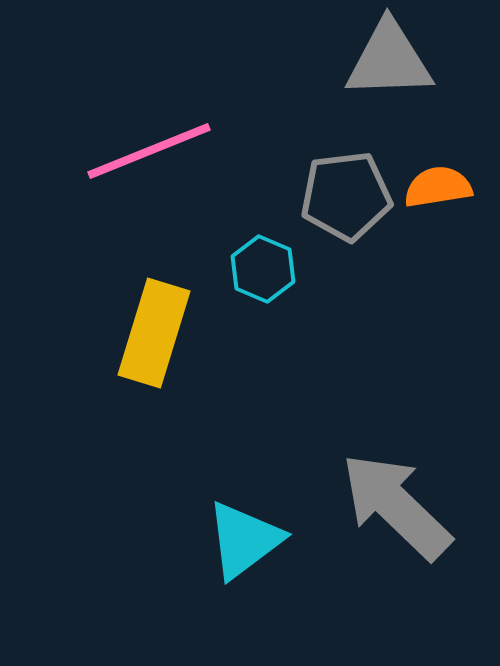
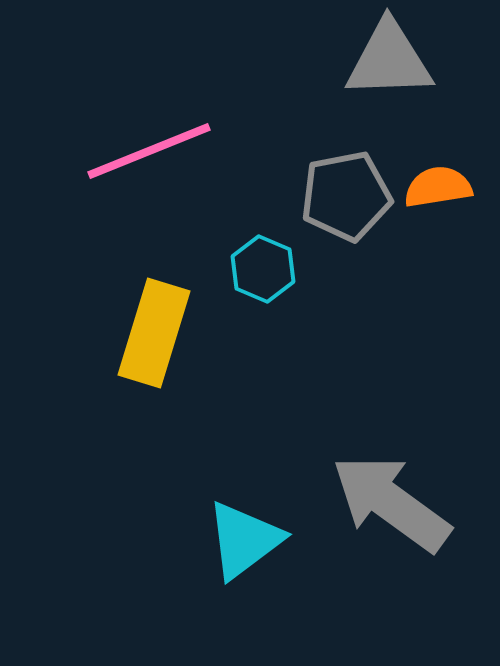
gray pentagon: rotated 4 degrees counterclockwise
gray arrow: moved 5 px left, 3 px up; rotated 8 degrees counterclockwise
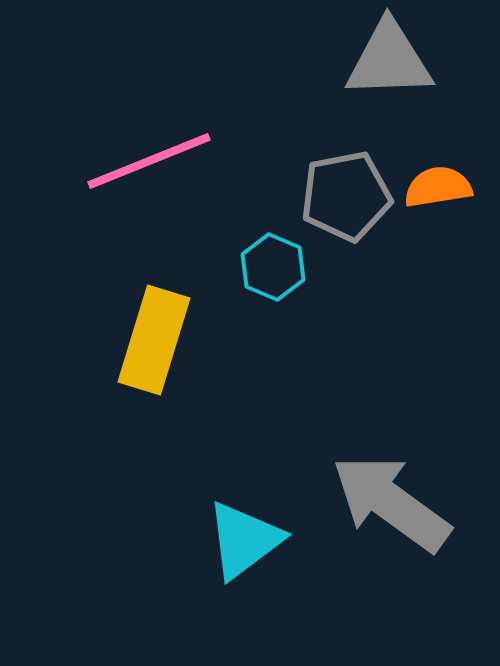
pink line: moved 10 px down
cyan hexagon: moved 10 px right, 2 px up
yellow rectangle: moved 7 px down
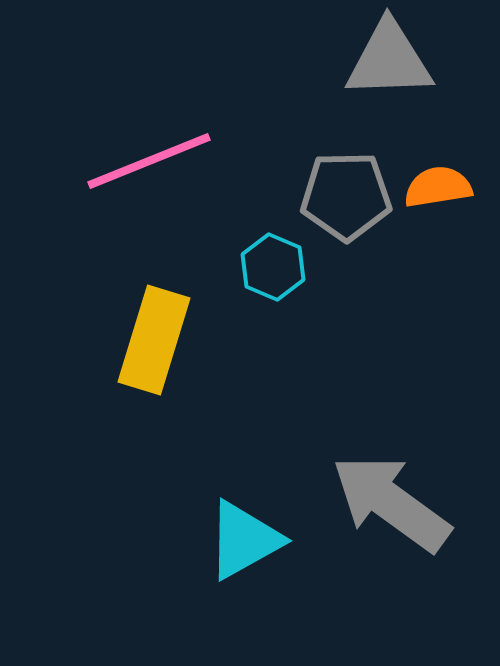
gray pentagon: rotated 10 degrees clockwise
cyan triangle: rotated 8 degrees clockwise
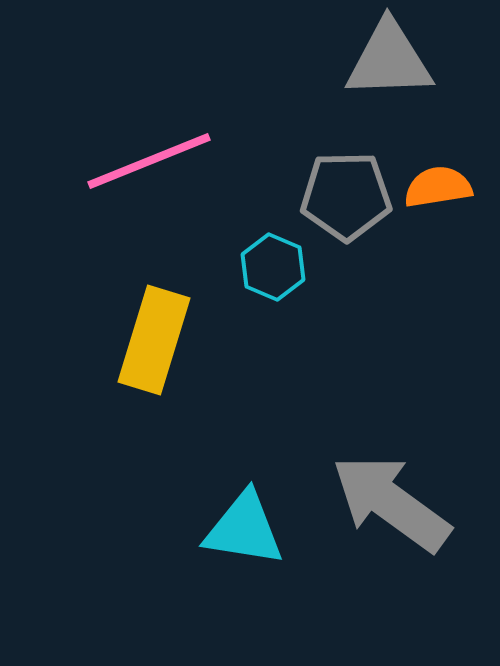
cyan triangle: moved 11 px up; rotated 38 degrees clockwise
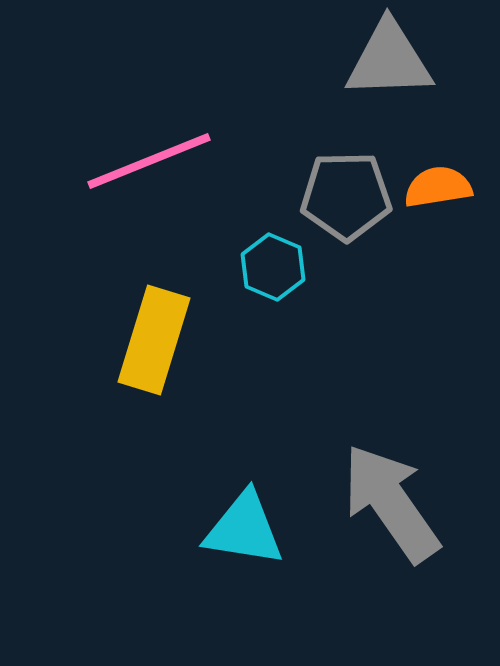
gray arrow: rotated 19 degrees clockwise
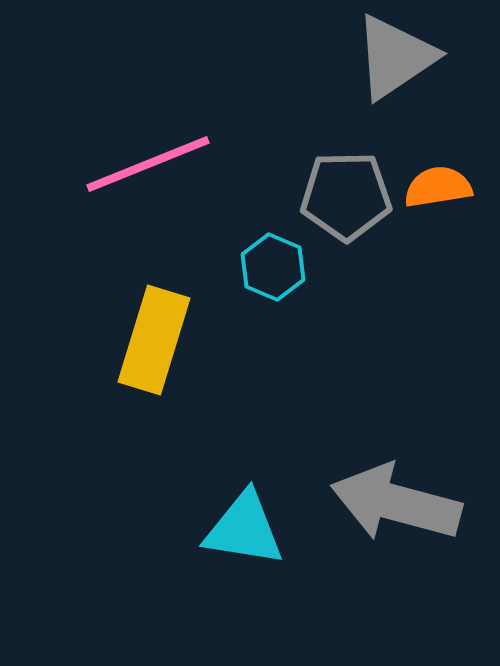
gray triangle: moved 6 px right, 3 px up; rotated 32 degrees counterclockwise
pink line: moved 1 px left, 3 px down
gray arrow: moved 5 px right; rotated 40 degrees counterclockwise
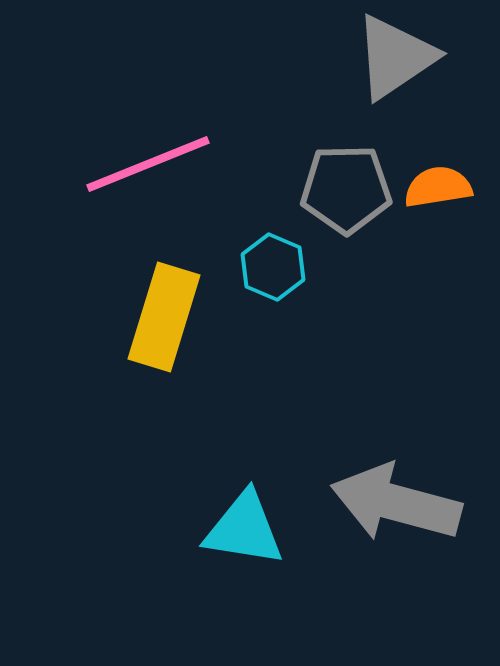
gray pentagon: moved 7 px up
yellow rectangle: moved 10 px right, 23 px up
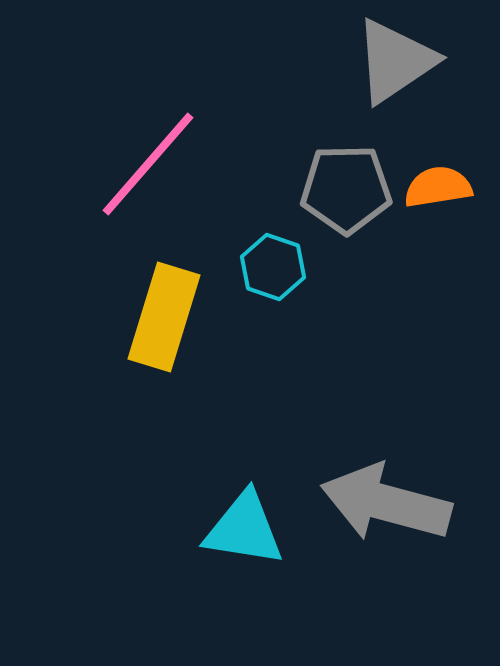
gray triangle: moved 4 px down
pink line: rotated 27 degrees counterclockwise
cyan hexagon: rotated 4 degrees counterclockwise
gray arrow: moved 10 px left
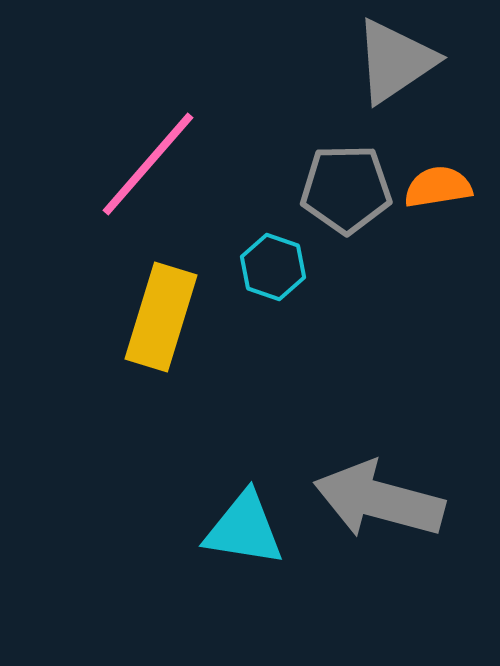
yellow rectangle: moved 3 px left
gray arrow: moved 7 px left, 3 px up
